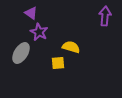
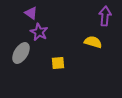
yellow semicircle: moved 22 px right, 5 px up
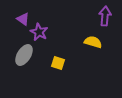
purple triangle: moved 8 px left, 6 px down
gray ellipse: moved 3 px right, 2 px down
yellow square: rotated 24 degrees clockwise
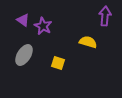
purple triangle: moved 1 px down
purple star: moved 4 px right, 6 px up
yellow semicircle: moved 5 px left
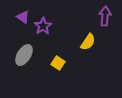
purple triangle: moved 3 px up
purple star: rotated 12 degrees clockwise
yellow semicircle: rotated 108 degrees clockwise
yellow square: rotated 16 degrees clockwise
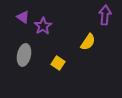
purple arrow: moved 1 px up
gray ellipse: rotated 20 degrees counterclockwise
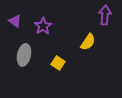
purple triangle: moved 8 px left, 4 px down
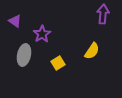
purple arrow: moved 2 px left, 1 px up
purple star: moved 1 px left, 8 px down
yellow semicircle: moved 4 px right, 9 px down
yellow square: rotated 24 degrees clockwise
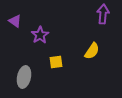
purple star: moved 2 px left, 1 px down
gray ellipse: moved 22 px down
yellow square: moved 2 px left, 1 px up; rotated 24 degrees clockwise
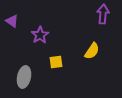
purple triangle: moved 3 px left
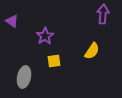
purple star: moved 5 px right, 1 px down
yellow square: moved 2 px left, 1 px up
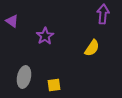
yellow semicircle: moved 3 px up
yellow square: moved 24 px down
